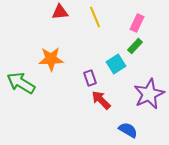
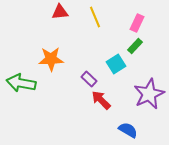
purple rectangle: moved 1 px left, 1 px down; rotated 28 degrees counterclockwise
green arrow: rotated 20 degrees counterclockwise
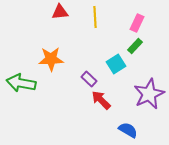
yellow line: rotated 20 degrees clockwise
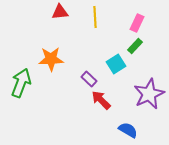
green arrow: rotated 100 degrees clockwise
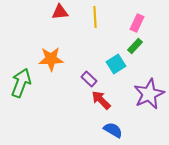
blue semicircle: moved 15 px left
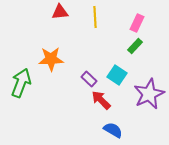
cyan square: moved 1 px right, 11 px down; rotated 24 degrees counterclockwise
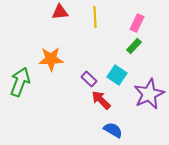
green rectangle: moved 1 px left
green arrow: moved 1 px left, 1 px up
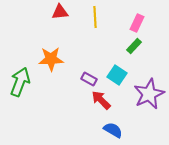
purple rectangle: rotated 14 degrees counterclockwise
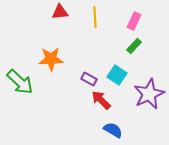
pink rectangle: moved 3 px left, 2 px up
green arrow: rotated 112 degrees clockwise
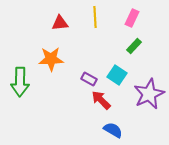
red triangle: moved 11 px down
pink rectangle: moved 2 px left, 3 px up
green arrow: rotated 48 degrees clockwise
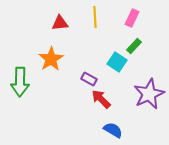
orange star: rotated 30 degrees counterclockwise
cyan square: moved 13 px up
red arrow: moved 1 px up
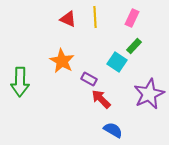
red triangle: moved 8 px right, 4 px up; rotated 30 degrees clockwise
orange star: moved 11 px right, 2 px down; rotated 10 degrees counterclockwise
